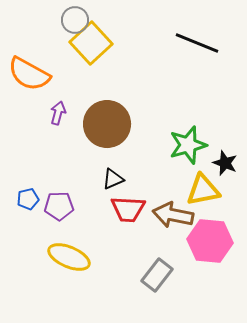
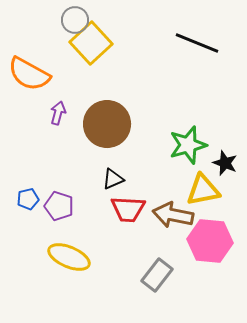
purple pentagon: rotated 20 degrees clockwise
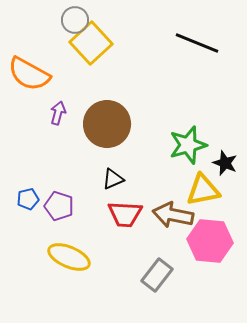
red trapezoid: moved 3 px left, 5 px down
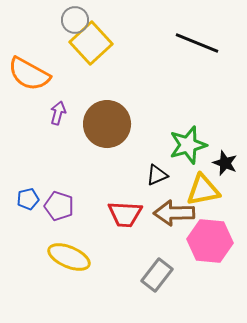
black triangle: moved 44 px right, 4 px up
brown arrow: moved 1 px right, 2 px up; rotated 12 degrees counterclockwise
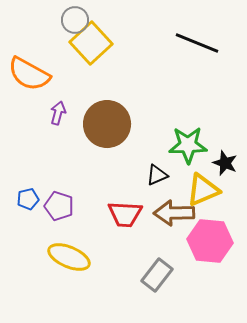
green star: rotated 15 degrees clockwise
yellow triangle: rotated 12 degrees counterclockwise
